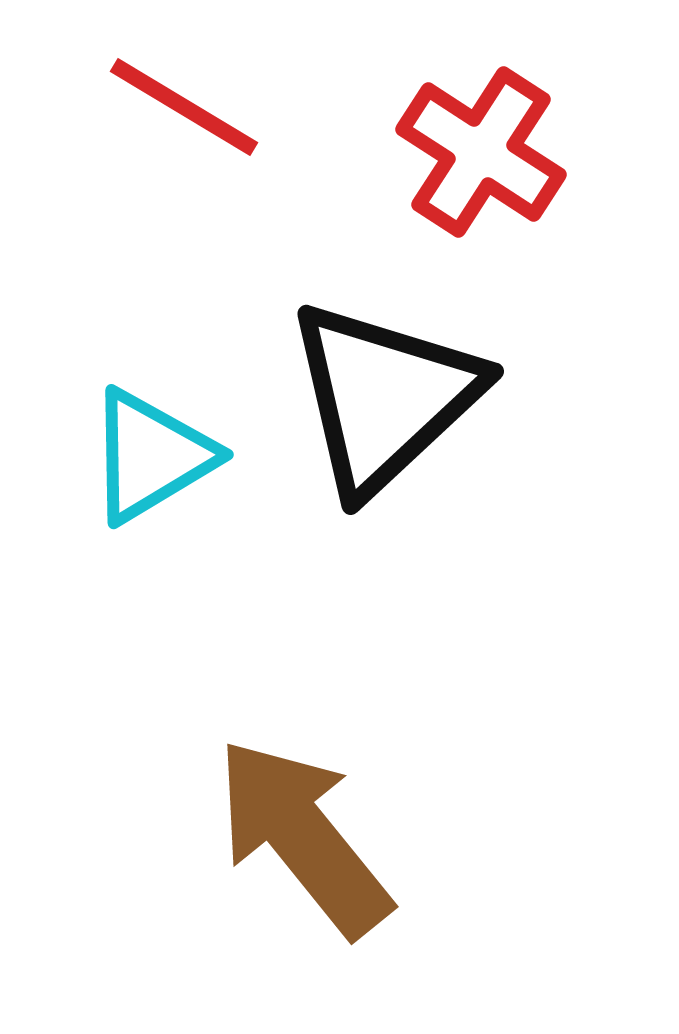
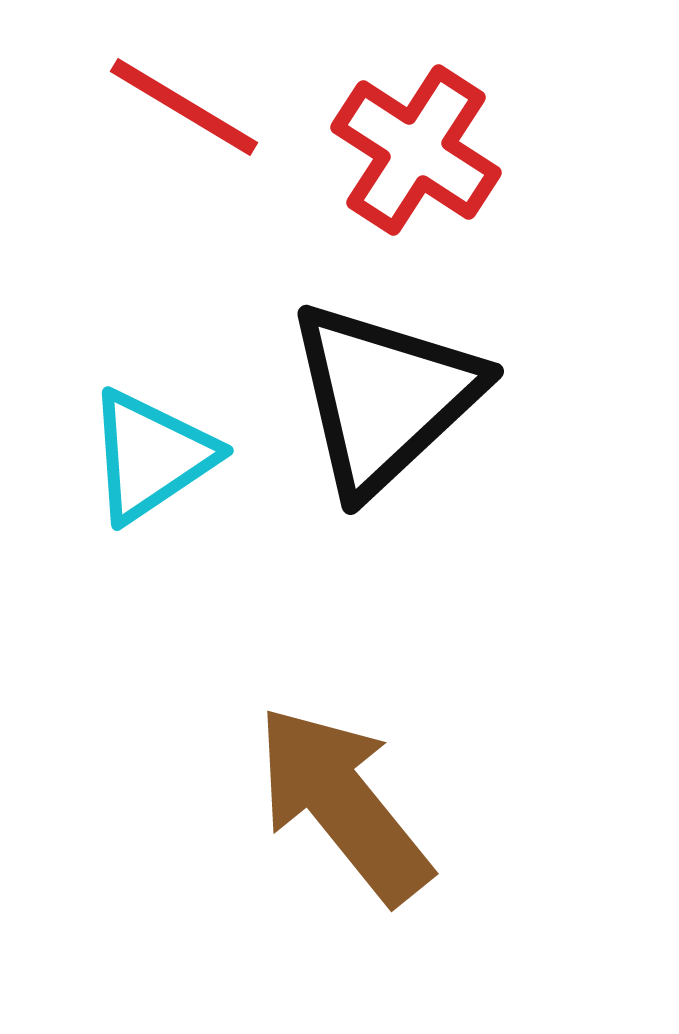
red cross: moved 65 px left, 2 px up
cyan triangle: rotated 3 degrees counterclockwise
brown arrow: moved 40 px right, 33 px up
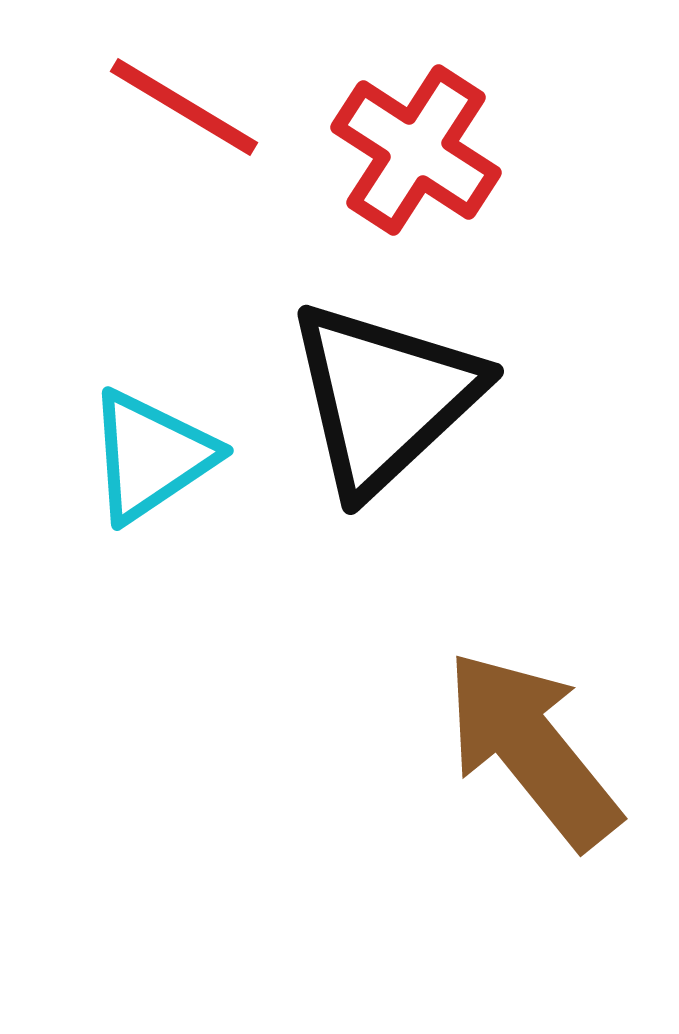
brown arrow: moved 189 px right, 55 px up
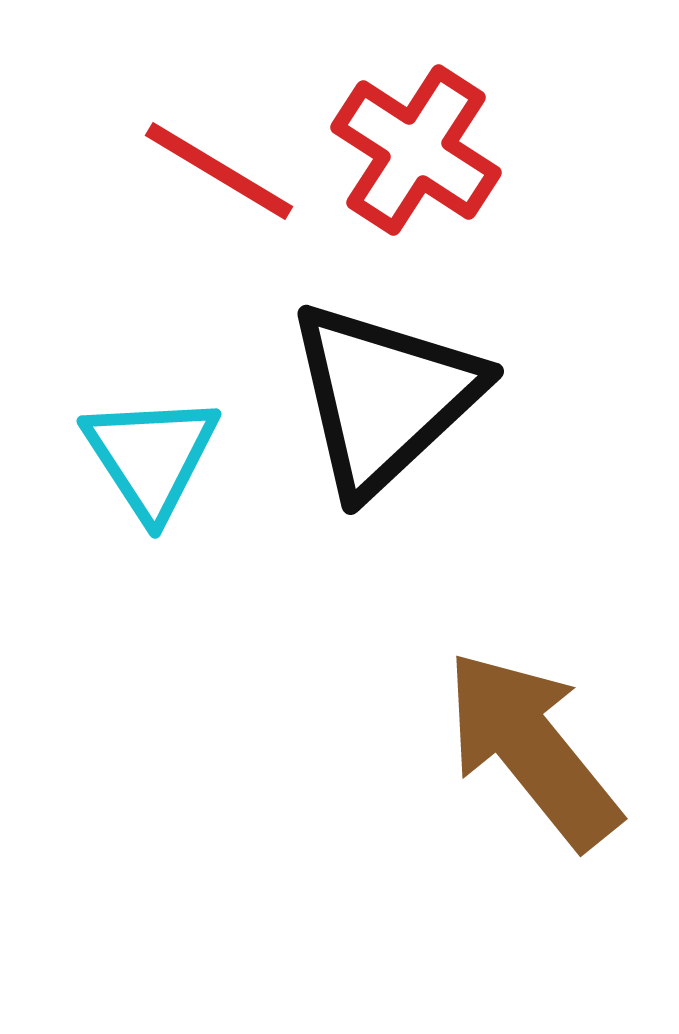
red line: moved 35 px right, 64 px down
cyan triangle: rotated 29 degrees counterclockwise
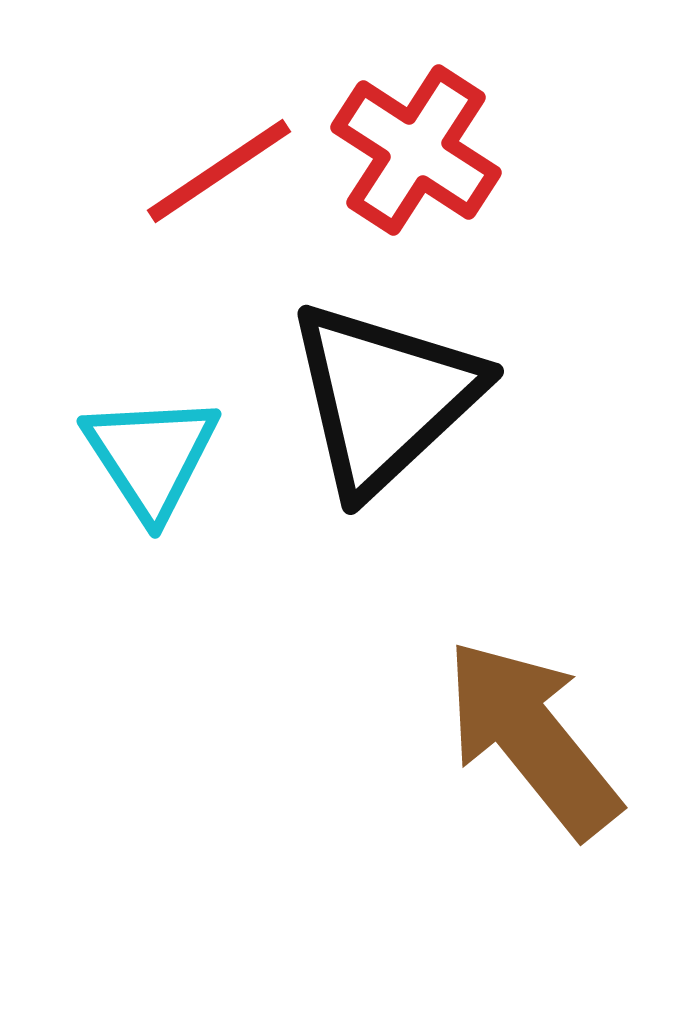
red line: rotated 65 degrees counterclockwise
brown arrow: moved 11 px up
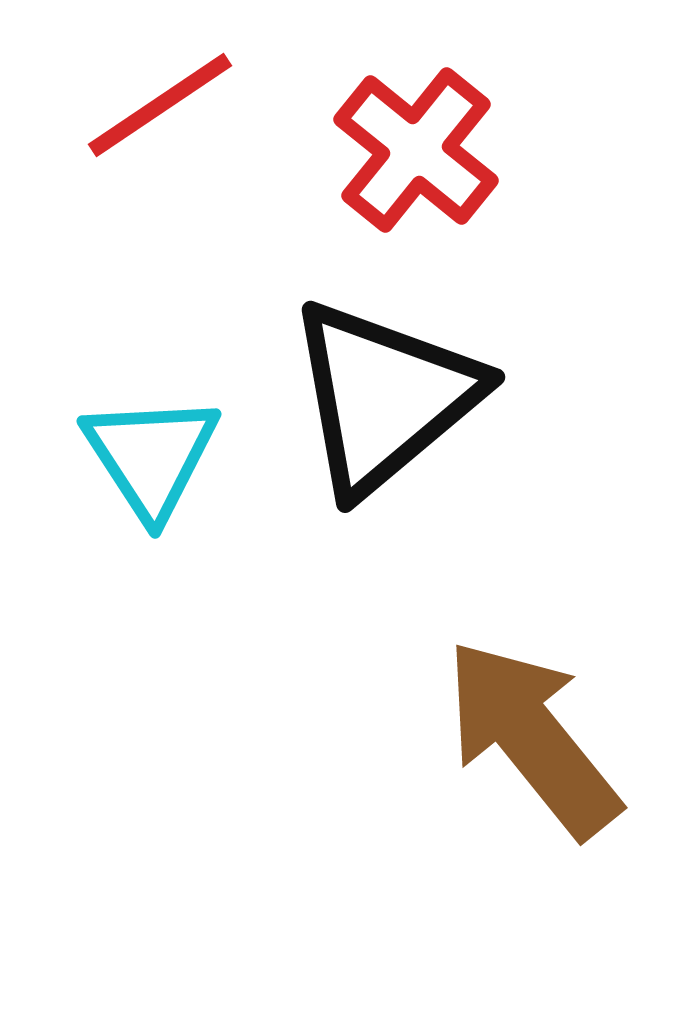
red cross: rotated 6 degrees clockwise
red line: moved 59 px left, 66 px up
black triangle: rotated 3 degrees clockwise
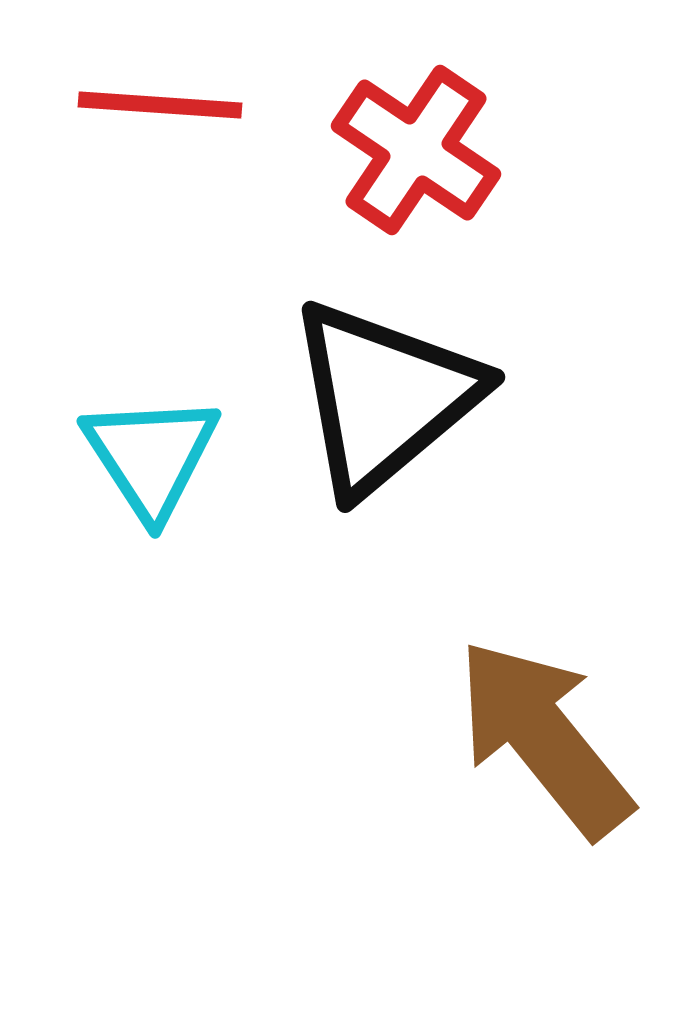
red line: rotated 38 degrees clockwise
red cross: rotated 5 degrees counterclockwise
brown arrow: moved 12 px right
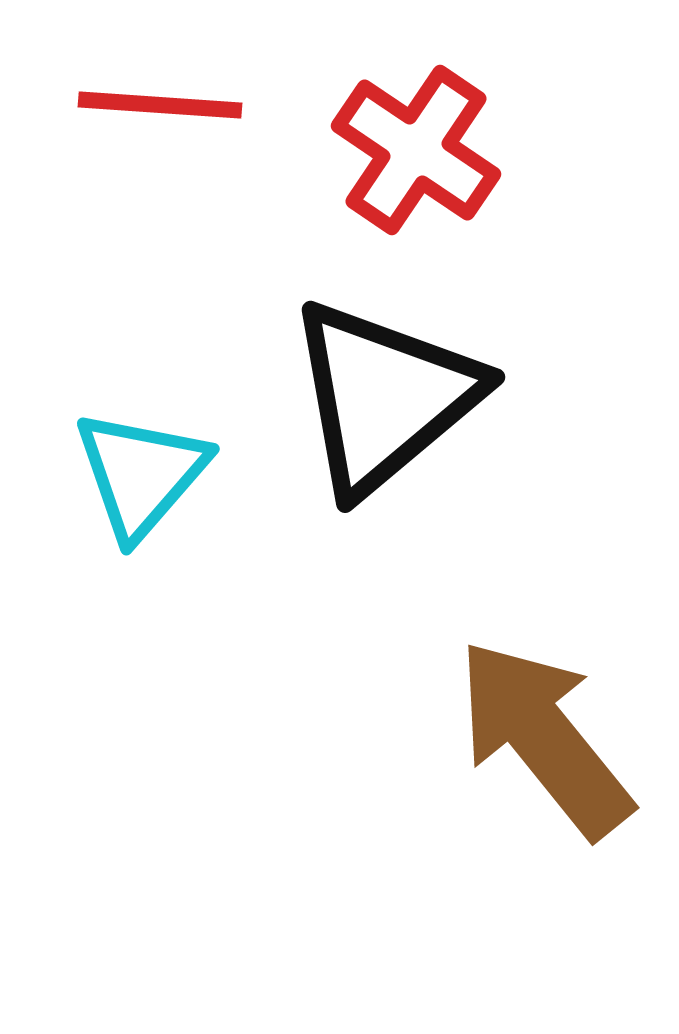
cyan triangle: moved 10 px left, 18 px down; rotated 14 degrees clockwise
